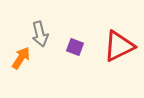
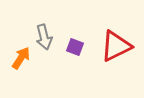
gray arrow: moved 4 px right, 3 px down
red triangle: moved 3 px left
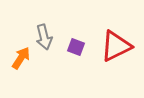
purple square: moved 1 px right
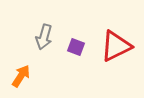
gray arrow: rotated 30 degrees clockwise
orange arrow: moved 18 px down
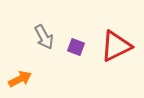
gray arrow: rotated 45 degrees counterclockwise
orange arrow: moved 1 px left, 3 px down; rotated 30 degrees clockwise
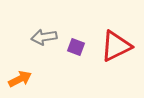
gray arrow: rotated 110 degrees clockwise
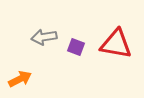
red triangle: moved 2 px up; rotated 36 degrees clockwise
